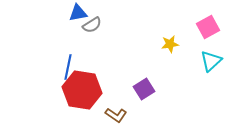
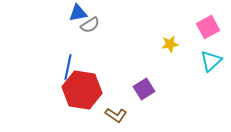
gray semicircle: moved 2 px left
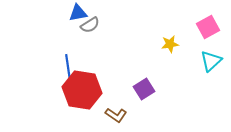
blue line: rotated 20 degrees counterclockwise
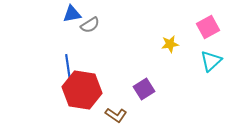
blue triangle: moved 6 px left, 1 px down
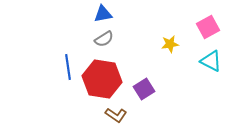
blue triangle: moved 31 px right
gray semicircle: moved 14 px right, 14 px down
cyan triangle: rotated 50 degrees counterclockwise
red hexagon: moved 20 px right, 11 px up
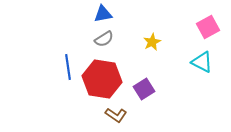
yellow star: moved 18 px left, 2 px up; rotated 18 degrees counterclockwise
cyan triangle: moved 9 px left, 1 px down
